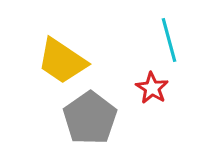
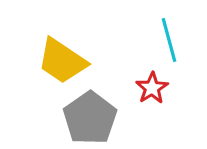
red star: rotated 8 degrees clockwise
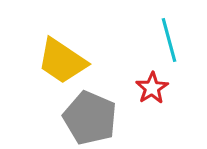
gray pentagon: rotated 14 degrees counterclockwise
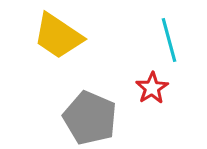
yellow trapezoid: moved 4 px left, 25 px up
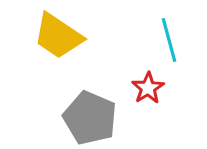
red star: moved 4 px left
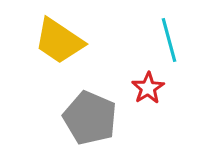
yellow trapezoid: moved 1 px right, 5 px down
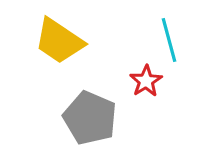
red star: moved 2 px left, 7 px up
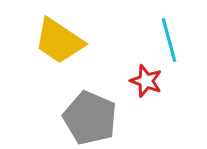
red star: rotated 20 degrees counterclockwise
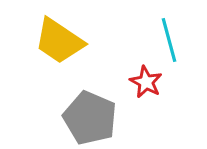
red star: moved 1 px down; rotated 8 degrees clockwise
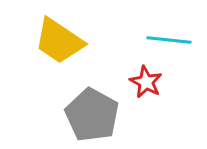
cyan line: rotated 69 degrees counterclockwise
gray pentagon: moved 2 px right, 3 px up; rotated 6 degrees clockwise
